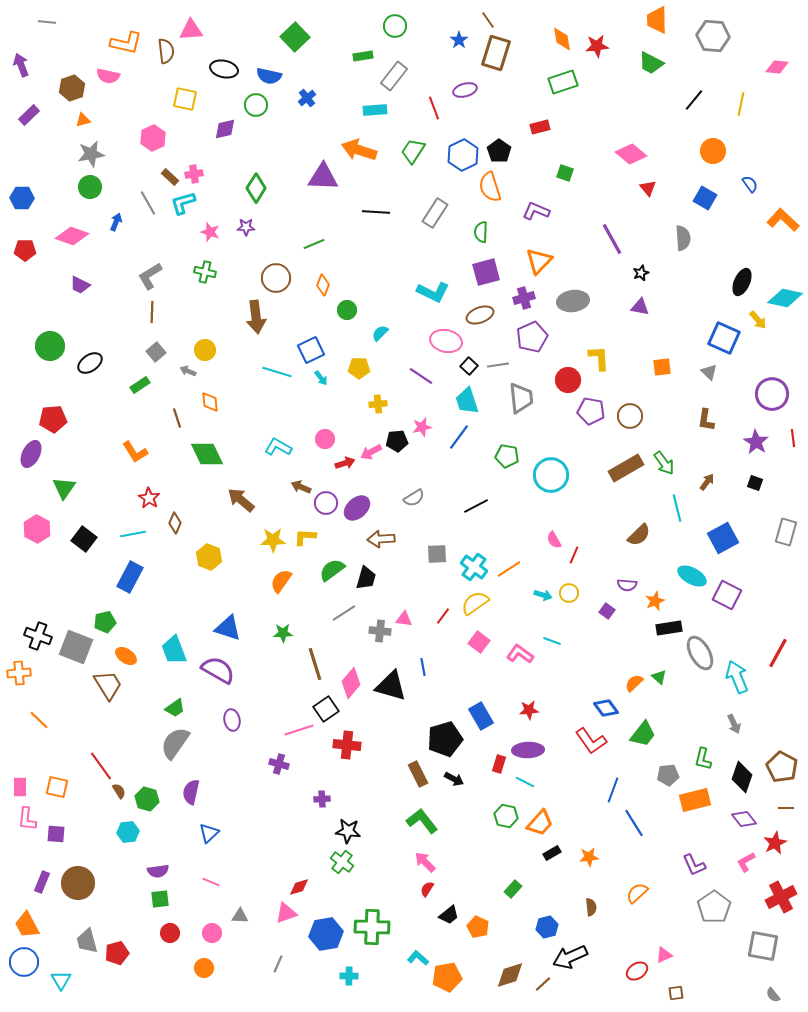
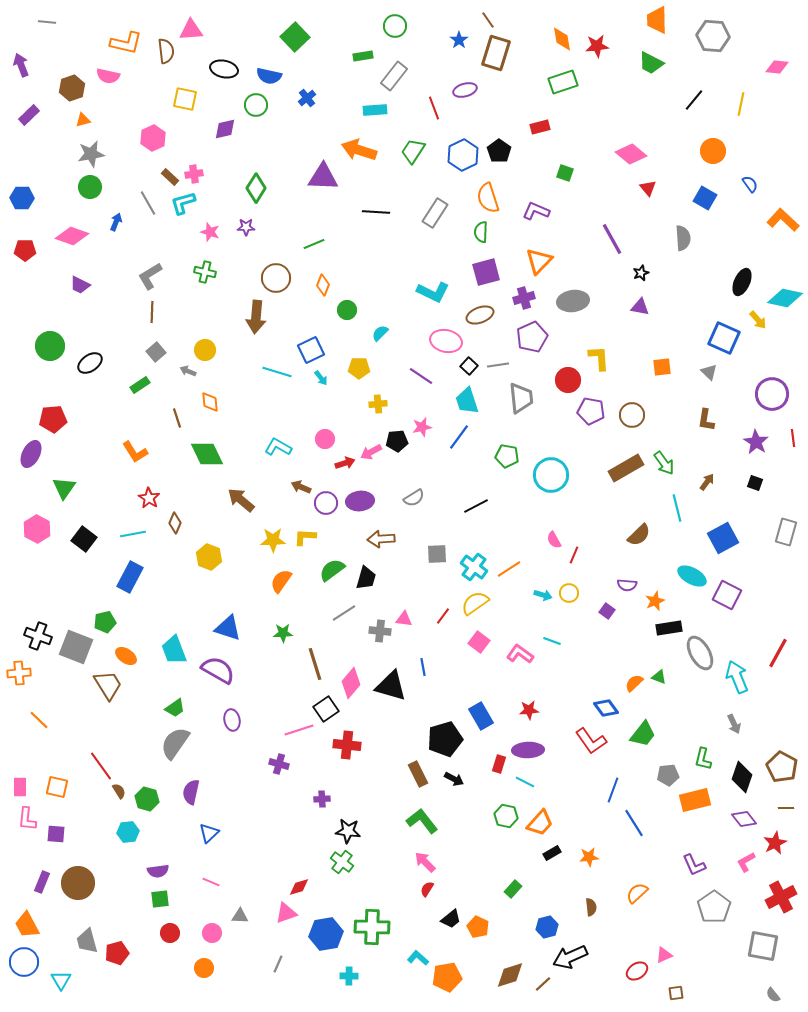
orange semicircle at (490, 187): moved 2 px left, 11 px down
brown arrow at (256, 317): rotated 12 degrees clockwise
brown circle at (630, 416): moved 2 px right, 1 px up
purple ellipse at (357, 508): moved 3 px right, 7 px up; rotated 36 degrees clockwise
green triangle at (659, 677): rotated 21 degrees counterclockwise
black trapezoid at (449, 915): moved 2 px right, 4 px down
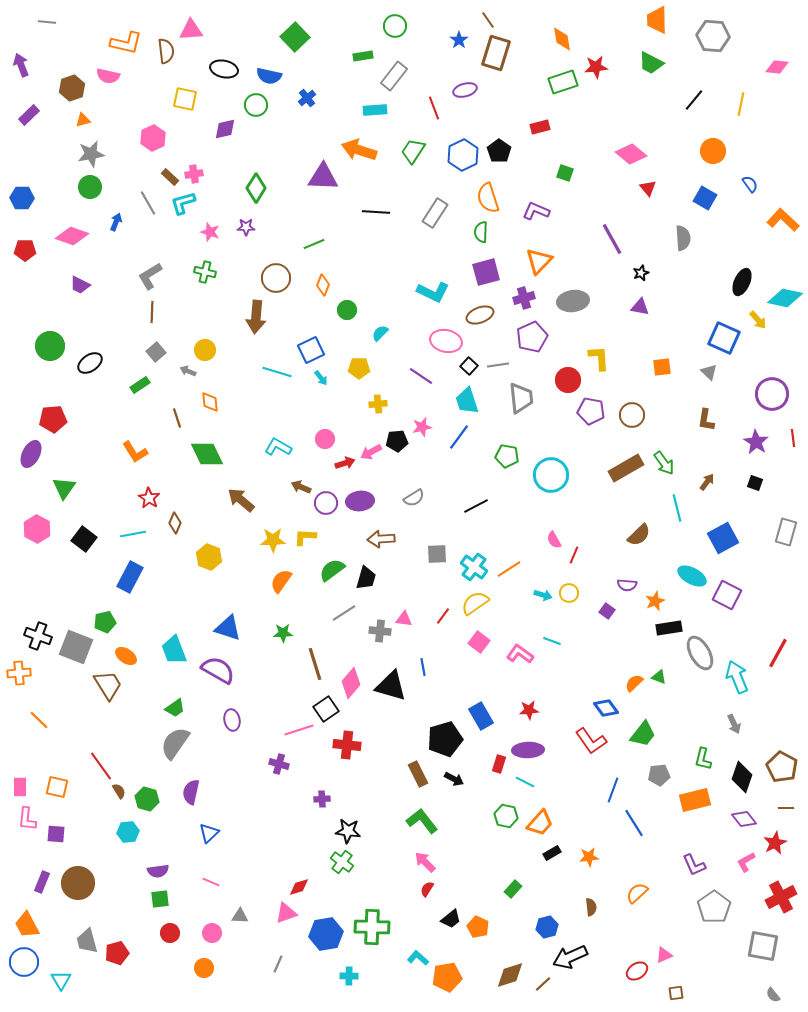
red star at (597, 46): moved 1 px left, 21 px down
gray pentagon at (668, 775): moved 9 px left
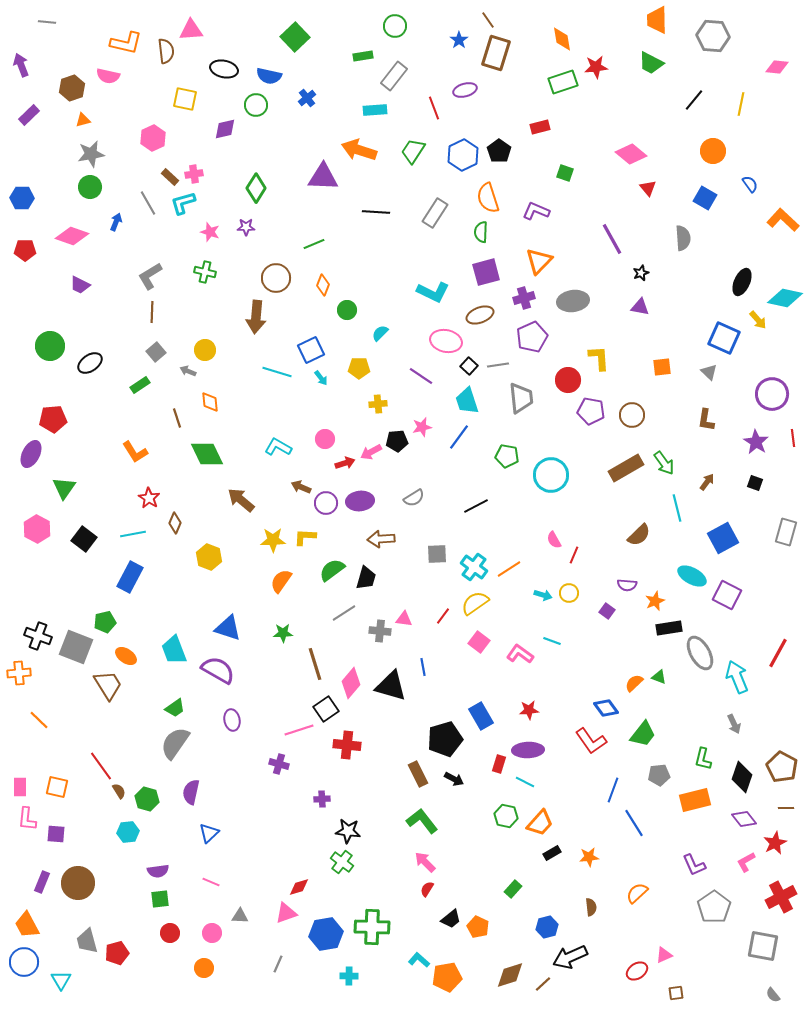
cyan L-shape at (418, 958): moved 1 px right, 2 px down
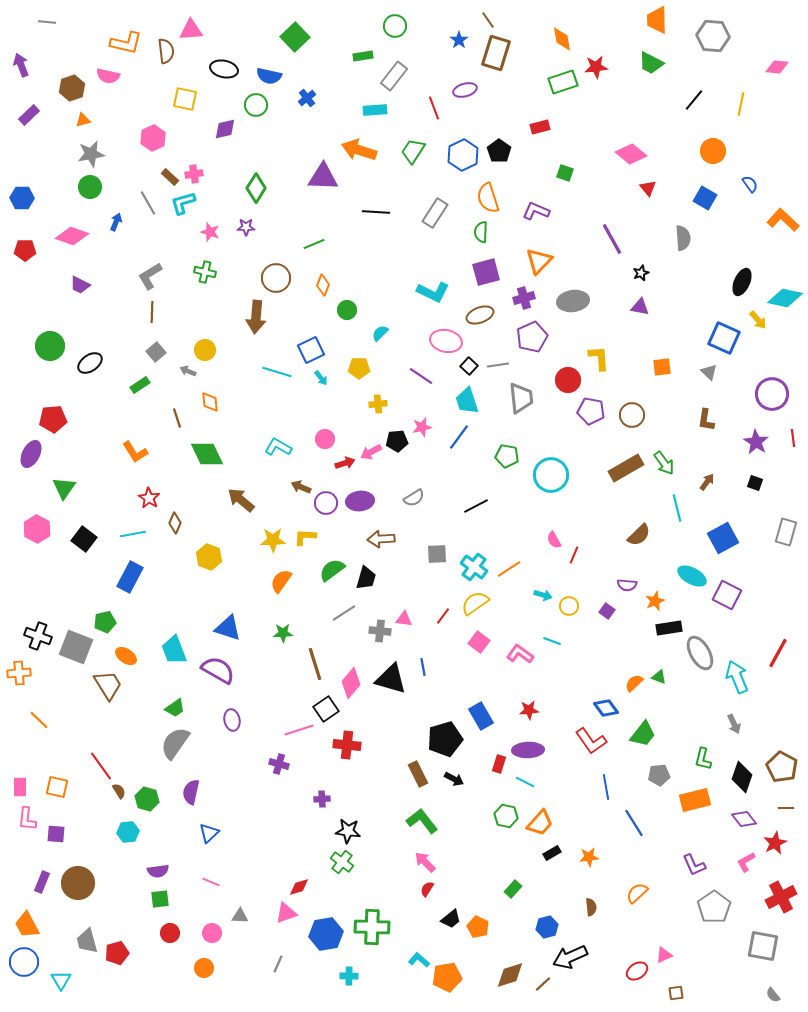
yellow circle at (569, 593): moved 13 px down
black triangle at (391, 686): moved 7 px up
blue line at (613, 790): moved 7 px left, 3 px up; rotated 30 degrees counterclockwise
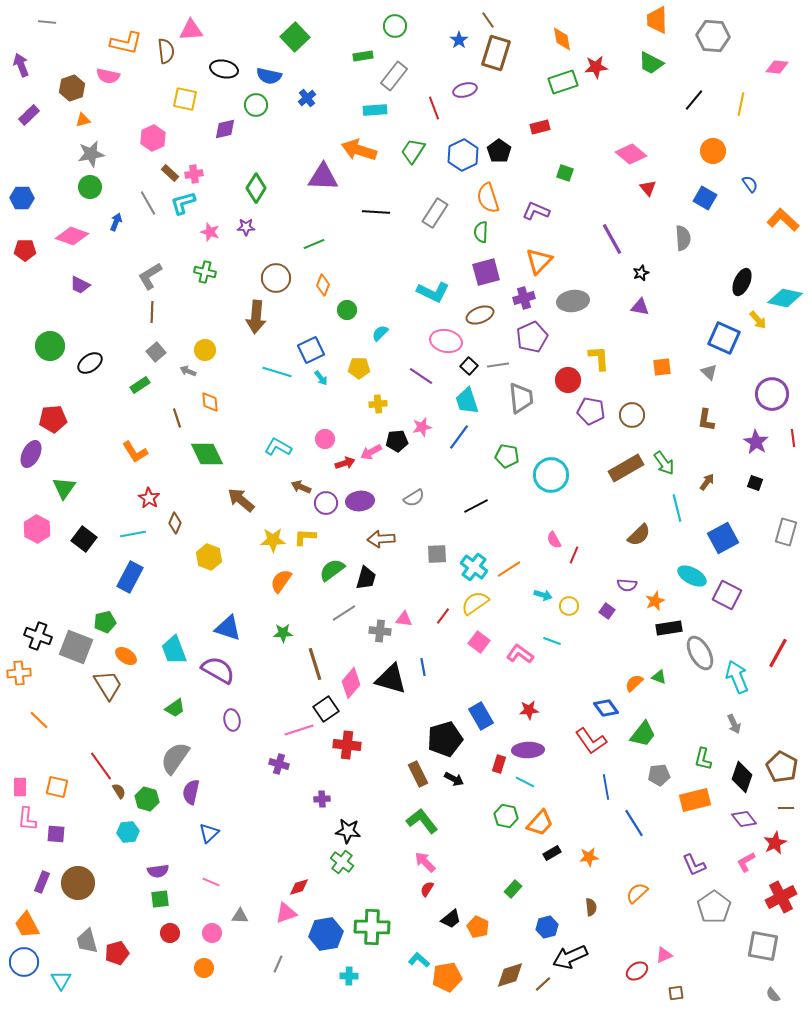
brown rectangle at (170, 177): moved 4 px up
gray semicircle at (175, 743): moved 15 px down
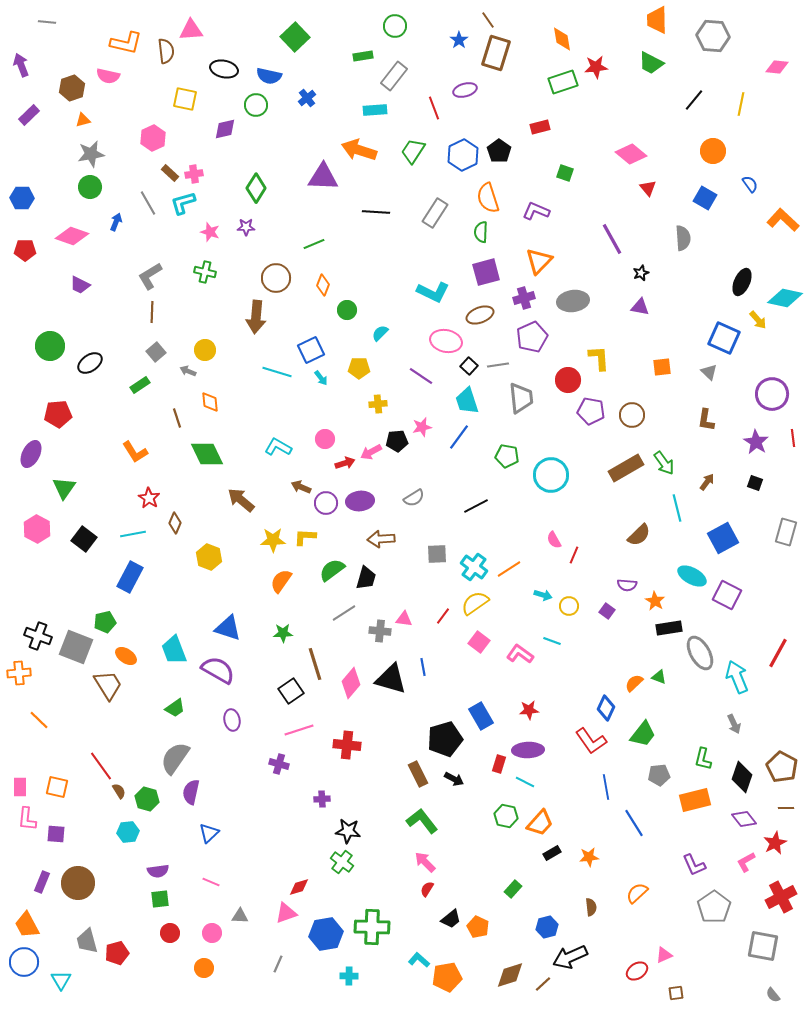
red pentagon at (53, 419): moved 5 px right, 5 px up
orange star at (655, 601): rotated 18 degrees counterclockwise
blue diamond at (606, 708): rotated 60 degrees clockwise
black square at (326, 709): moved 35 px left, 18 px up
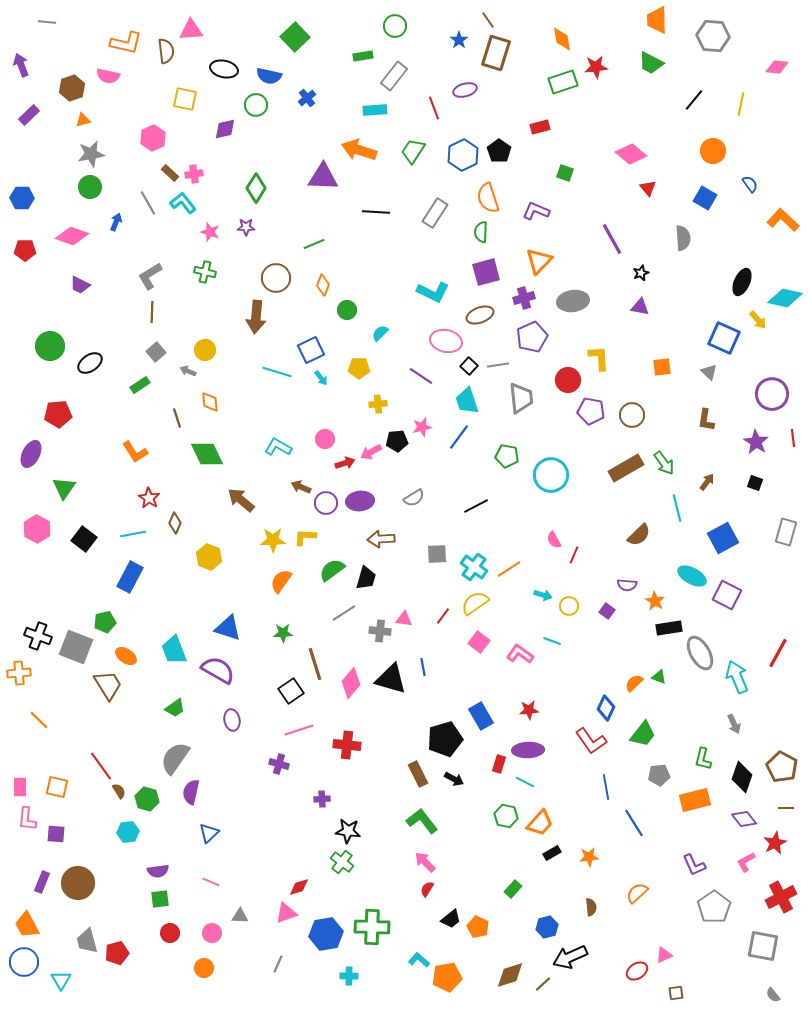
cyan L-shape at (183, 203): rotated 68 degrees clockwise
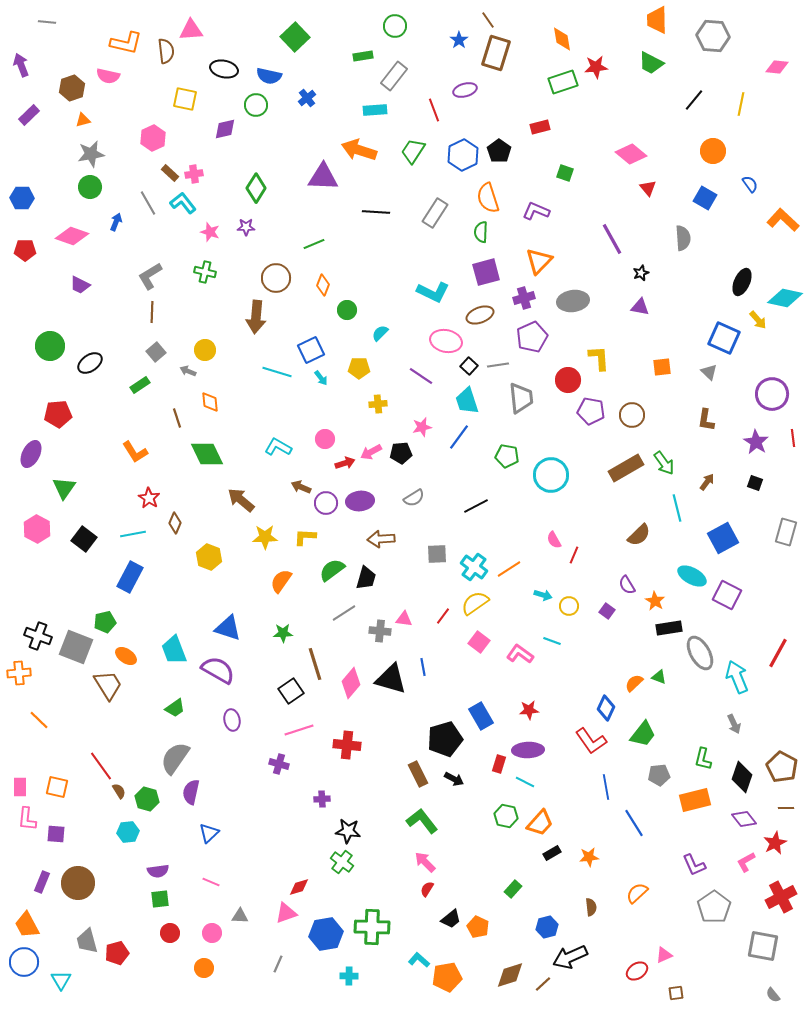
red line at (434, 108): moved 2 px down
black pentagon at (397, 441): moved 4 px right, 12 px down
yellow star at (273, 540): moved 8 px left, 3 px up
purple semicircle at (627, 585): rotated 54 degrees clockwise
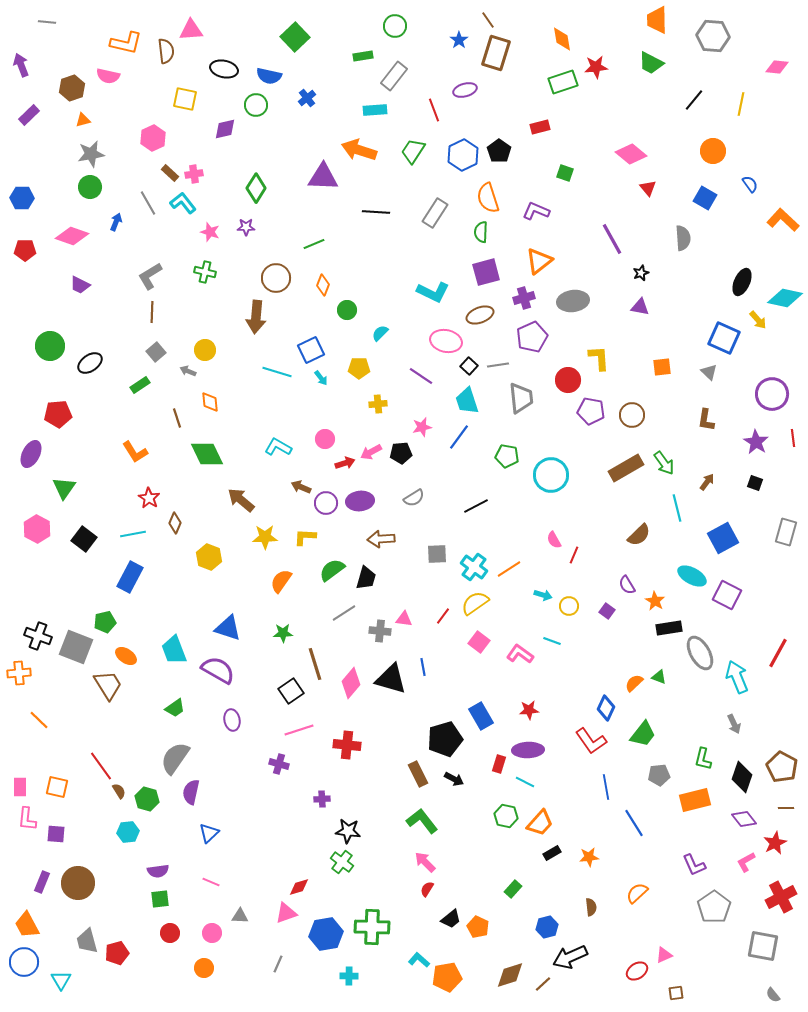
orange triangle at (539, 261): rotated 8 degrees clockwise
